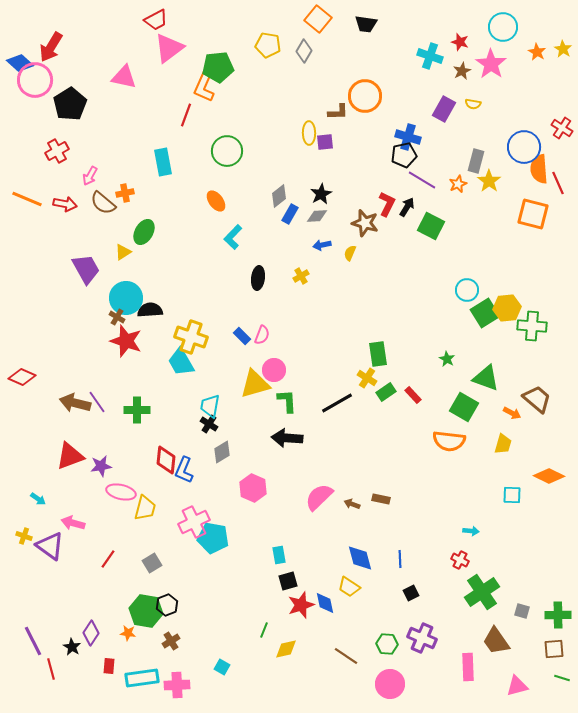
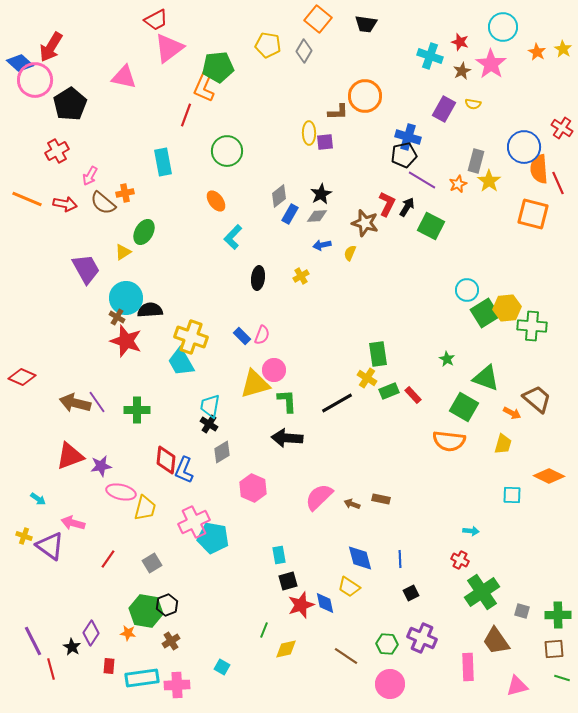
green rectangle at (386, 392): moved 3 px right, 1 px up; rotated 12 degrees clockwise
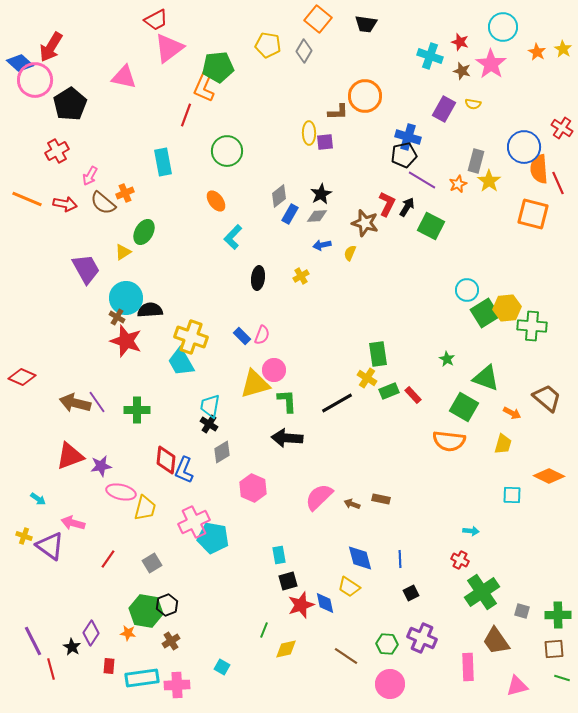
brown star at (462, 71): rotated 30 degrees counterclockwise
orange cross at (125, 193): rotated 12 degrees counterclockwise
brown trapezoid at (537, 399): moved 10 px right, 1 px up
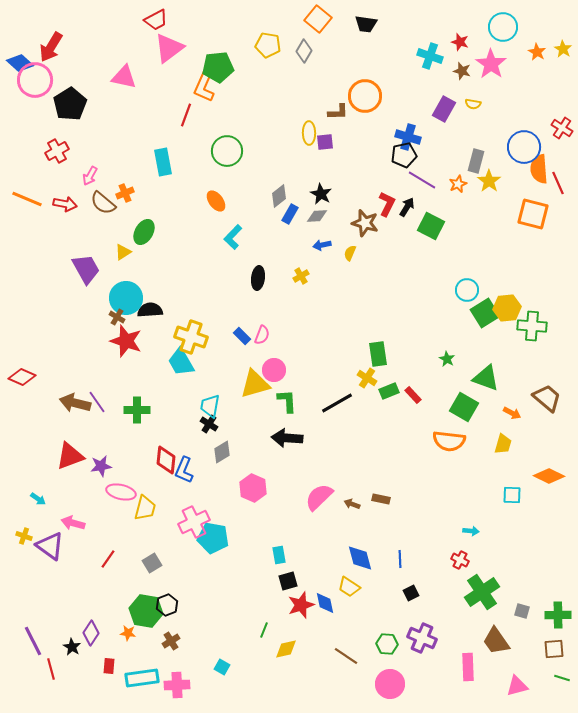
black star at (321, 194): rotated 15 degrees counterclockwise
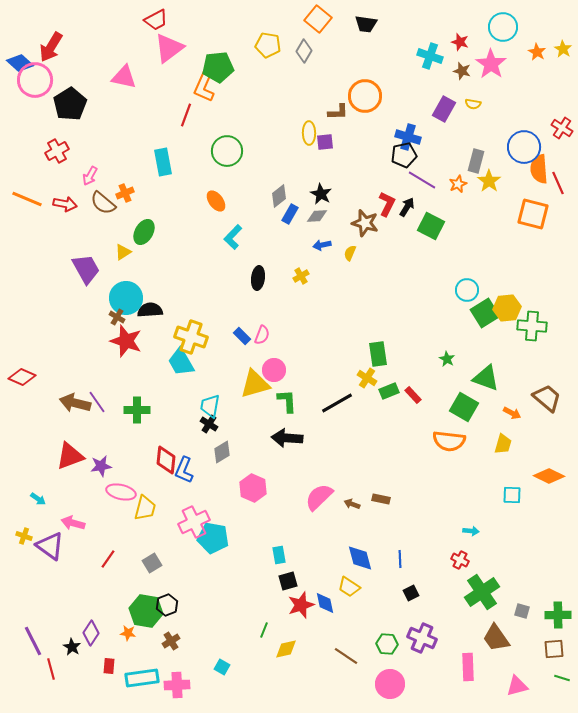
brown trapezoid at (496, 641): moved 3 px up
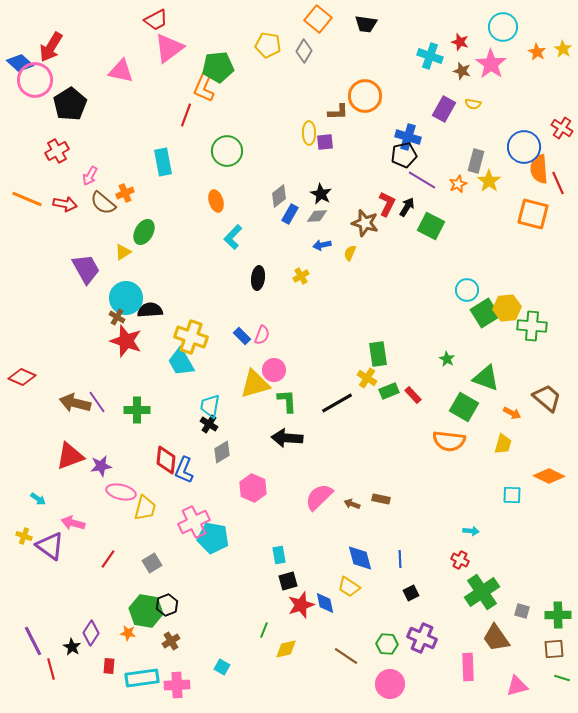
pink triangle at (124, 77): moved 3 px left, 6 px up
orange ellipse at (216, 201): rotated 20 degrees clockwise
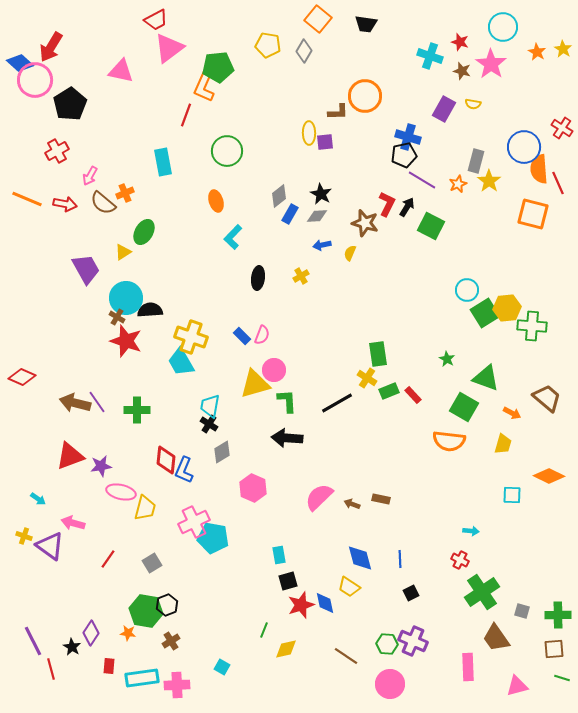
purple cross at (422, 638): moved 9 px left, 3 px down
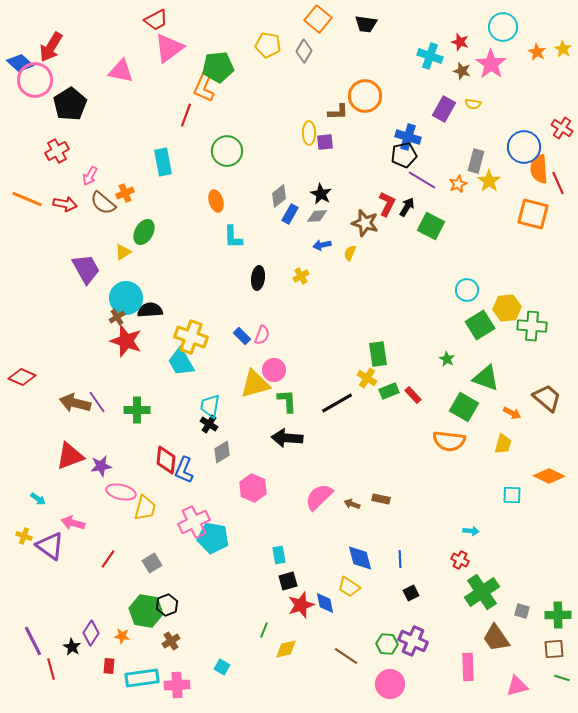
cyan L-shape at (233, 237): rotated 45 degrees counterclockwise
green square at (485, 313): moved 5 px left, 12 px down
brown cross at (117, 317): rotated 28 degrees clockwise
orange star at (128, 633): moved 6 px left, 3 px down
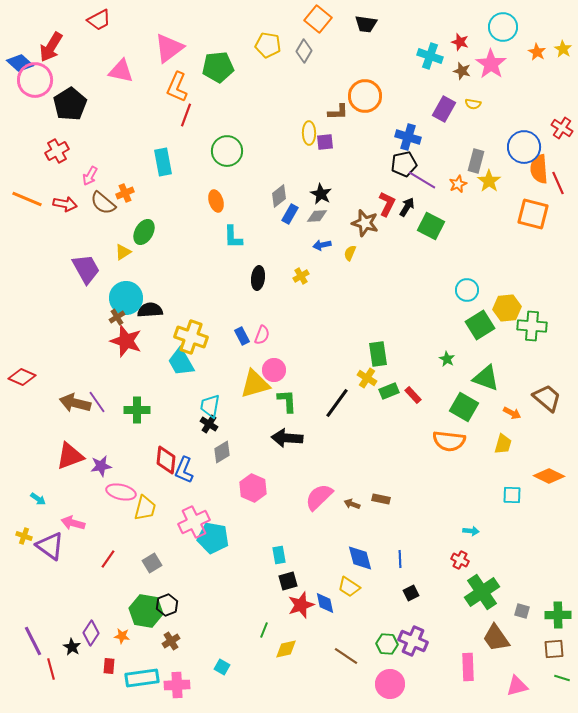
red trapezoid at (156, 20): moved 57 px left
orange L-shape at (204, 87): moved 27 px left
black pentagon at (404, 155): moved 9 px down
blue rectangle at (242, 336): rotated 18 degrees clockwise
black line at (337, 403): rotated 24 degrees counterclockwise
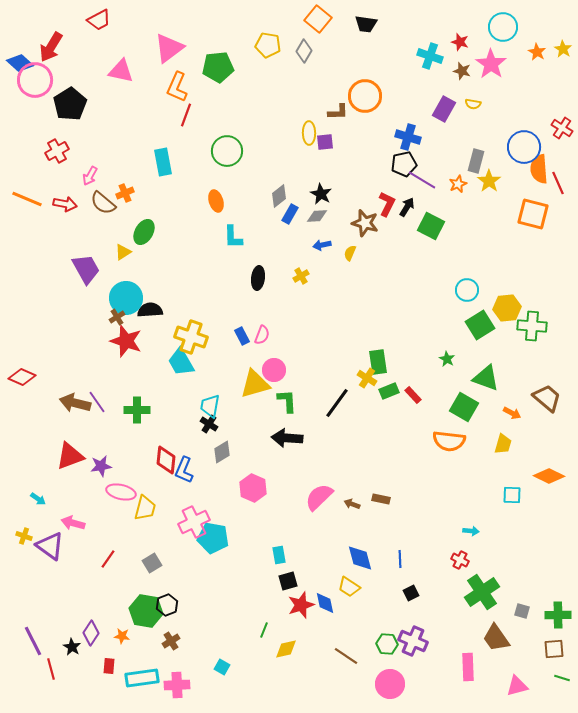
green rectangle at (378, 354): moved 8 px down
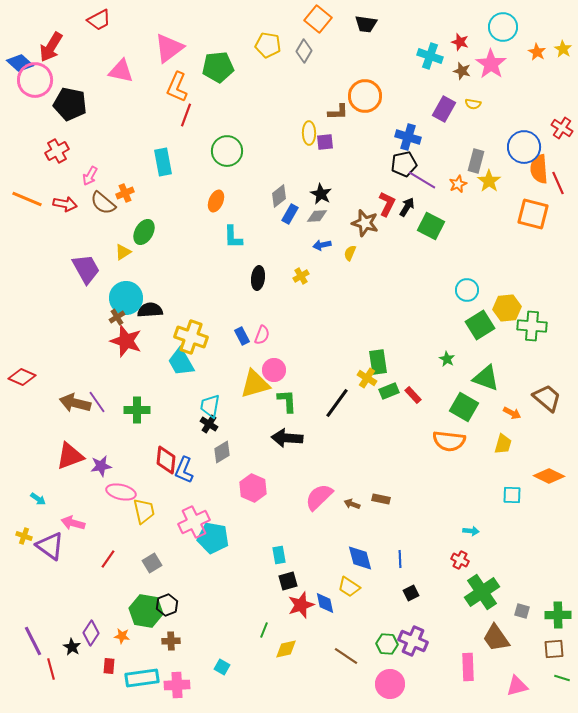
black pentagon at (70, 104): rotated 28 degrees counterclockwise
orange ellipse at (216, 201): rotated 40 degrees clockwise
yellow trapezoid at (145, 508): moved 1 px left, 3 px down; rotated 28 degrees counterclockwise
brown cross at (171, 641): rotated 30 degrees clockwise
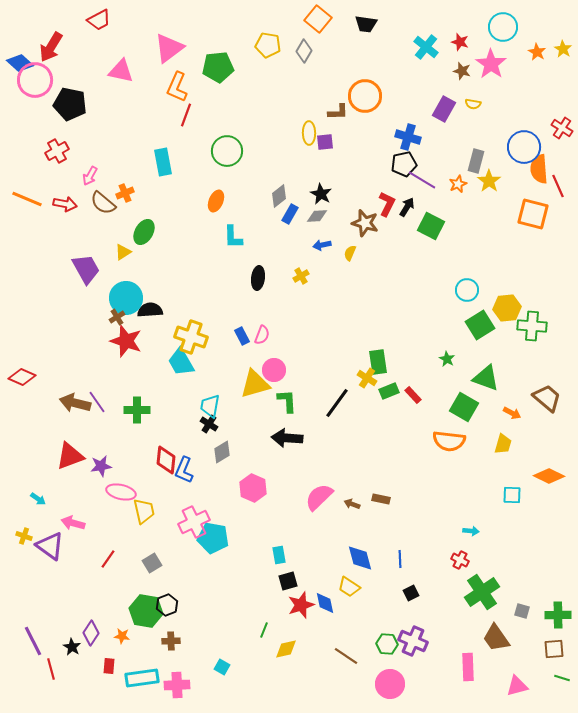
cyan cross at (430, 56): moved 4 px left, 9 px up; rotated 20 degrees clockwise
red line at (558, 183): moved 3 px down
